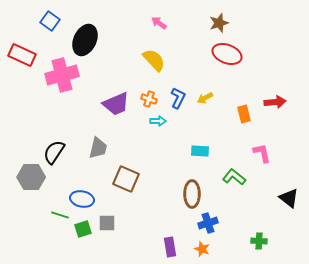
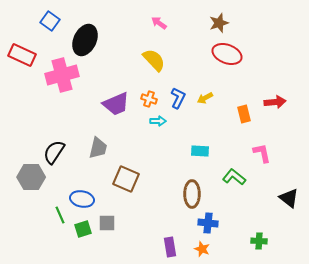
green line: rotated 48 degrees clockwise
blue cross: rotated 24 degrees clockwise
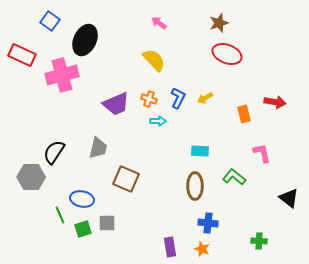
red arrow: rotated 15 degrees clockwise
brown ellipse: moved 3 px right, 8 px up
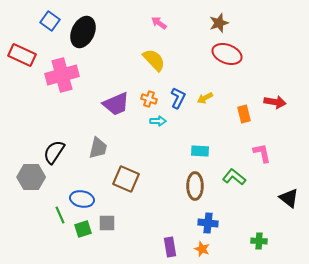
black ellipse: moved 2 px left, 8 px up
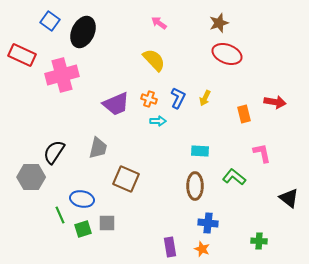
yellow arrow: rotated 35 degrees counterclockwise
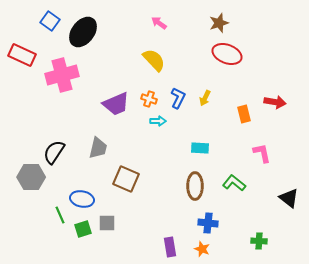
black ellipse: rotated 12 degrees clockwise
cyan rectangle: moved 3 px up
green L-shape: moved 6 px down
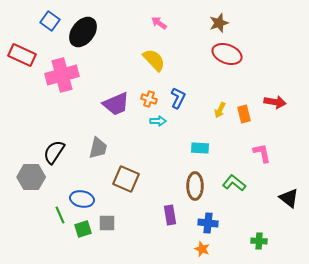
yellow arrow: moved 15 px right, 12 px down
purple rectangle: moved 32 px up
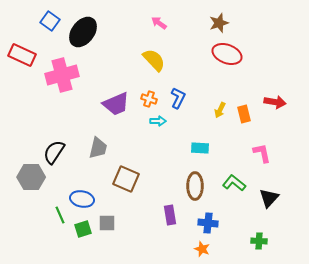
black triangle: moved 20 px left; rotated 35 degrees clockwise
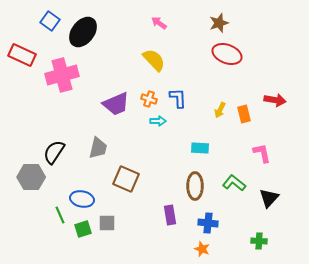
blue L-shape: rotated 30 degrees counterclockwise
red arrow: moved 2 px up
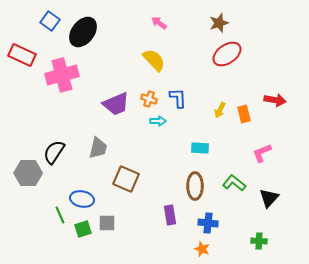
red ellipse: rotated 56 degrees counterclockwise
pink L-shape: rotated 100 degrees counterclockwise
gray hexagon: moved 3 px left, 4 px up
